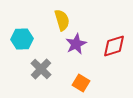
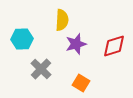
yellow semicircle: rotated 20 degrees clockwise
purple star: rotated 10 degrees clockwise
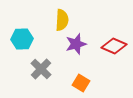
red diamond: rotated 40 degrees clockwise
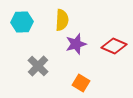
cyan hexagon: moved 17 px up
gray cross: moved 3 px left, 3 px up
